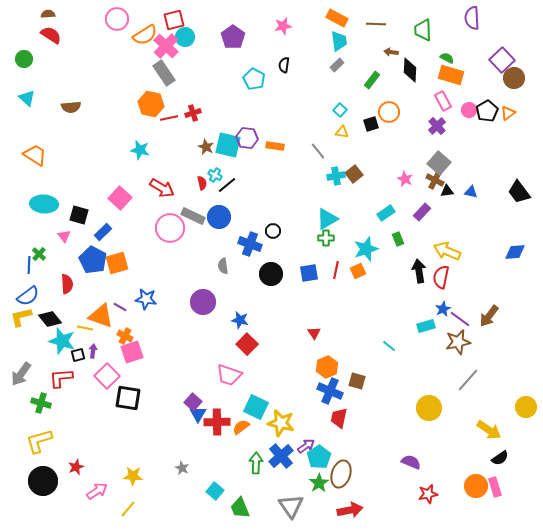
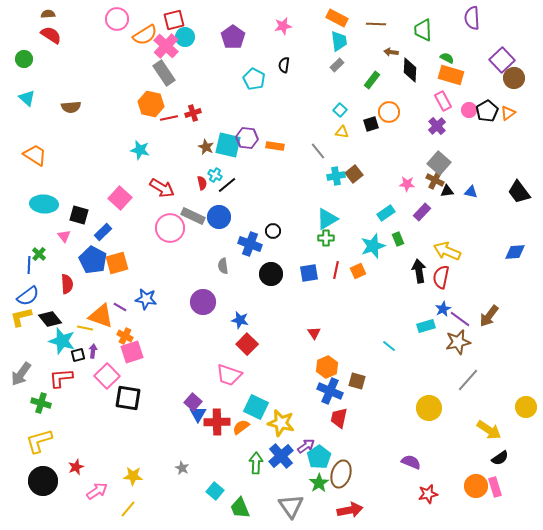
pink star at (405, 179): moved 2 px right, 5 px down; rotated 21 degrees counterclockwise
cyan star at (366, 249): moved 7 px right, 3 px up
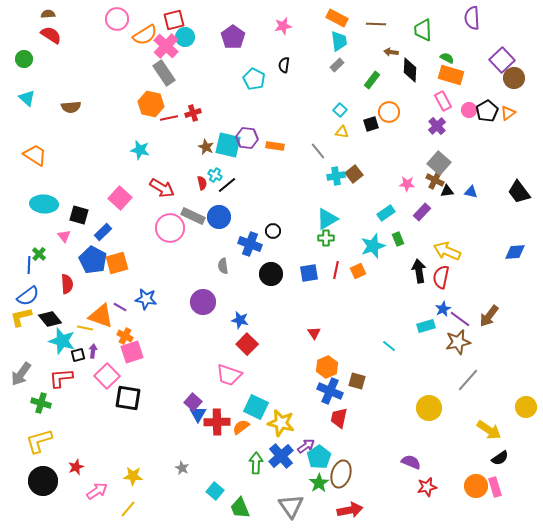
red star at (428, 494): moved 1 px left, 7 px up
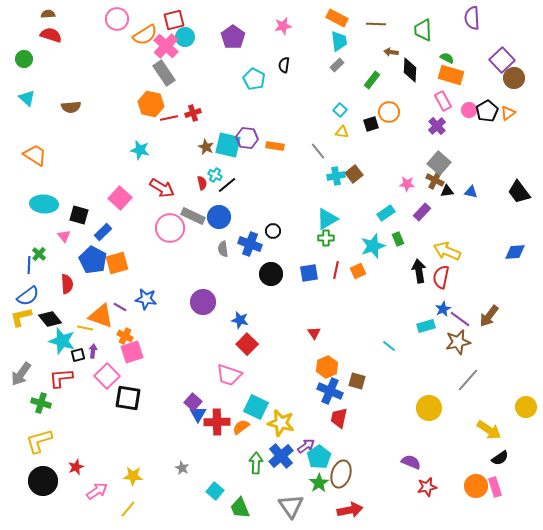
red semicircle at (51, 35): rotated 15 degrees counterclockwise
gray semicircle at (223, 266): moved 17 px up
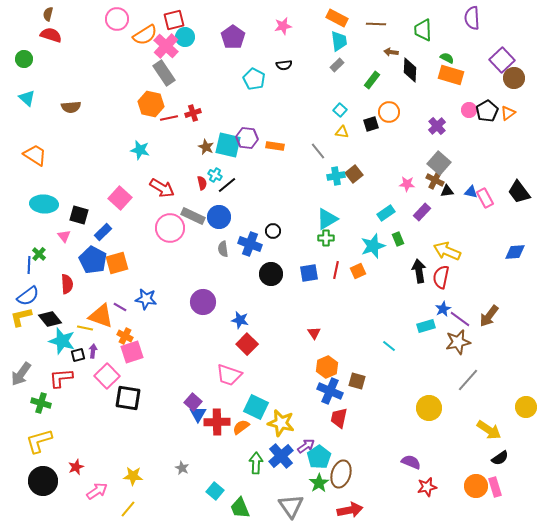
brown semicircle at (48, 14): rotated 72 degrees counterclockwise
black semicircle at (284, 65): rotated 105 degrees counterclockwise
pink rectangle at (443, 101): moved 42 px right, 97 px down
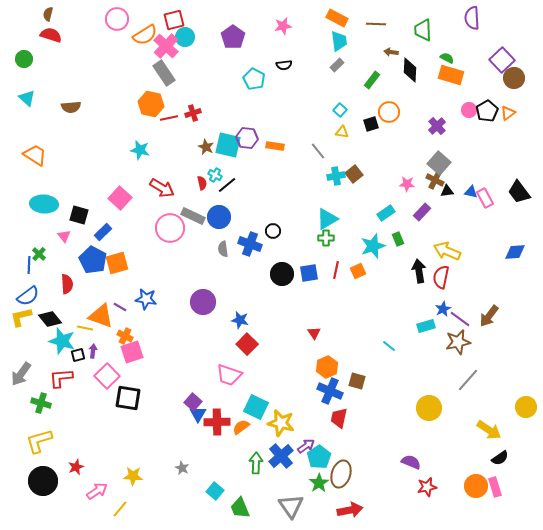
black circle at (271, 274): moved 11 px right
yellow line at (128, 509): moved 8 px left
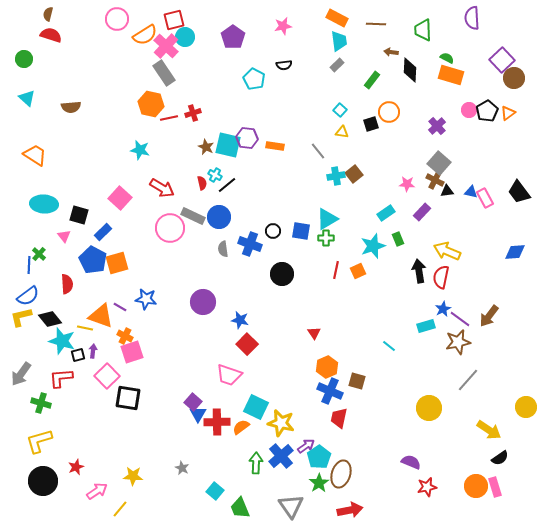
blue square at (309, 273): moved 8 px left, 42 px up; rotated 18 degrees clockwise
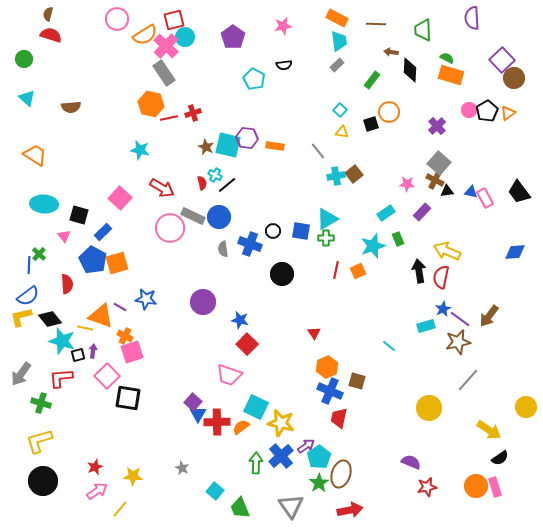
red star at (76, 467): moved 19 px right
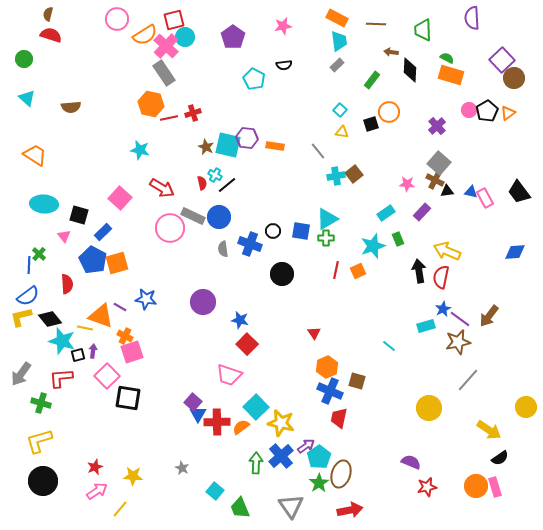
cyan square at (256, 407): rotated 20 degrees clockwise
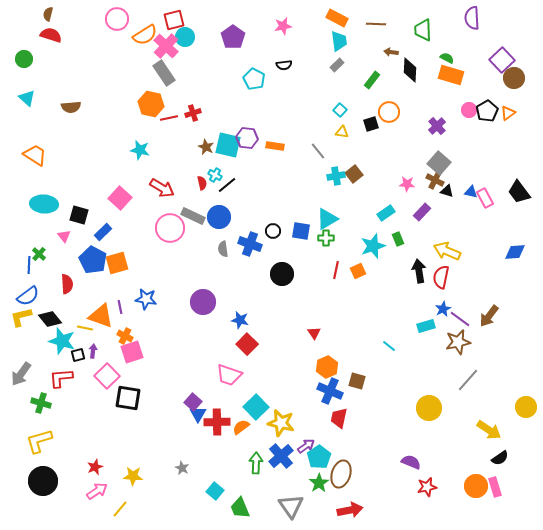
black triangle at (447, 191): rotated 24 degrees clockwise
purple line at (120, 307): rotated 48 degrees clockwise
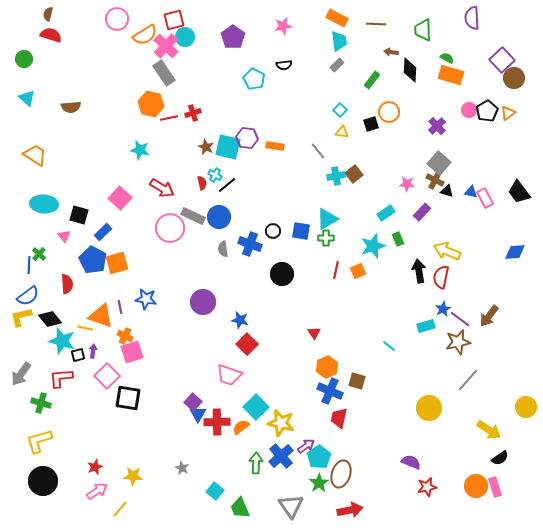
cyan square at (228, 145): moved 2 px down
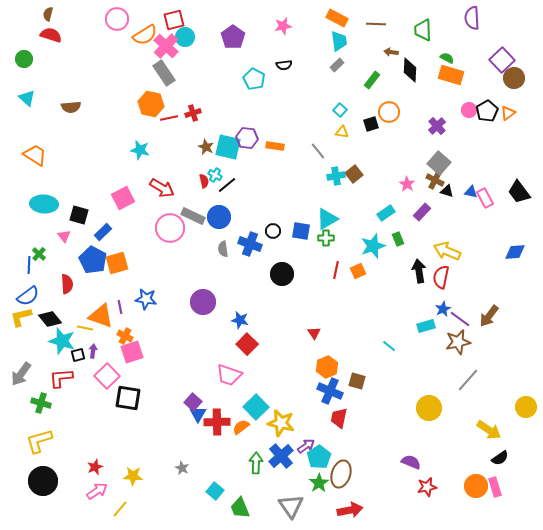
red semicircle at (202, 183): moved 2 px right, 2 px up
pink star at (407, 184): rotated 28 degrees clockwise
pink square at (120, 198): moved 3 px right; rotated 20 degrees clockwise
